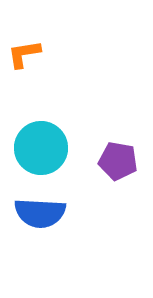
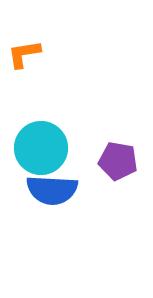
blue semicircle: moved 12 px right, 23 px up
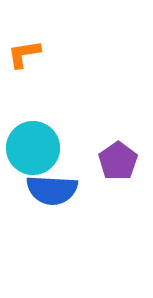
cyan circle: moved 8 px left
purple pentagon: rotated 27 degrees clockwise
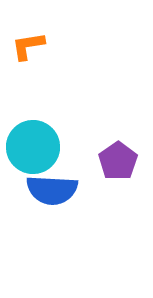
orange L-shape: moved 4 px right, 8 px up
cyan circle: moved 1 px up
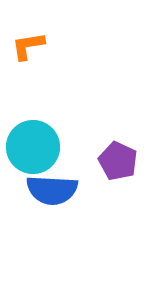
purple pentagon: rotated 12 degrees counterclockwise
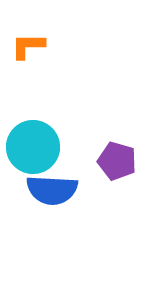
orange L-shape: rotated 9 degrees clockwise
purple pentagon: moved 1 px left; rotated 9 degrees counterclockwise
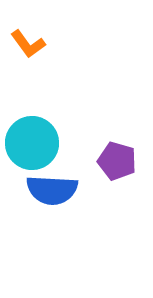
orange L-shape: moved 2 px up; rotated 126 degrees counterclockwise
cyan circle: moved 1 px left, 4 px up
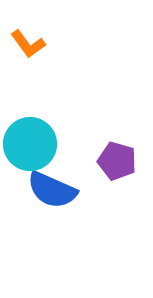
cyan circle: moved 2 px left, 1 px down
blue semicircle: rotated 21 degrees clockwise
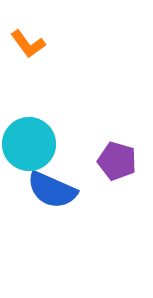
cyan circle: moved 1 px left
